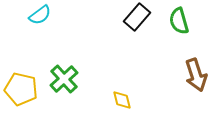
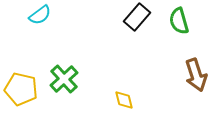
yellow diamond: moved 2 px right
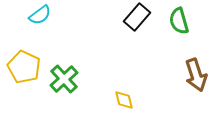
yellow pentagon: moved 3 px right, 22 px up; rotated 12 degrees clockwise
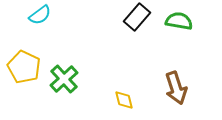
green semicircle: rotated 116 degrees clockwise
brown arrow: moved 20 px left, 13 px down
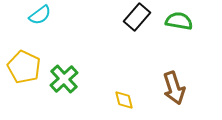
brown arrow: moved 2 px left
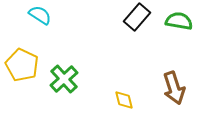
cyan semicircle: rotated 110 degrees counterclockwise
yellow pentagon: moved 2 px left, 2 px up
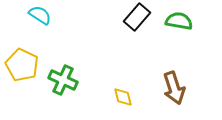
green cross: moved 1 px left, 1 px down; rotated 24 degrees counterclockwise
yellow diamond: moved 1 px left, 3 px up
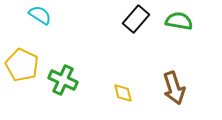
black rectangle: moved 1 px left, 2 px down
yellow diamond: moved 4 px up
